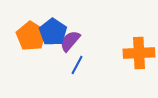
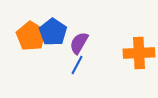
purple semicircle: moved 9 px right, 2 px down; rotated 10 degrees counterclockwise
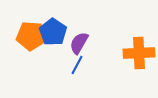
orange pentagon: rotated 28 degrees counterclockwise
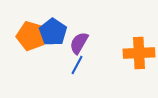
orange pentagon: rotated 12 degrees clockwise
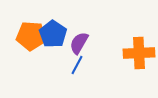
blue pentagon: moved 2 px down
orange pentagon: rotated 12 degrees counterclockwise
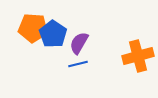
orange pentagon: moved 2 px right, 8 px up
orange cross: moved 1 px left, 3 px down; rotated 12 degrees counterclockwise
blue line: moved 1 px right, 1 px up; rotated 48 degrees clockwise
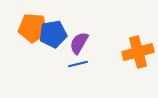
blue pentagon: rotated 28 degrees clockwise
orange cross: moved 4 px up
